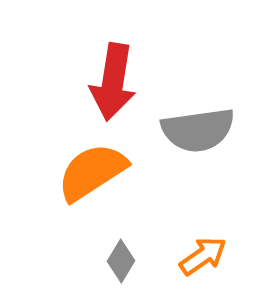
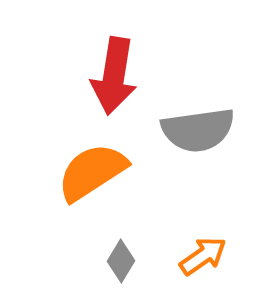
red arrow: moved 1 px right, 6 px up
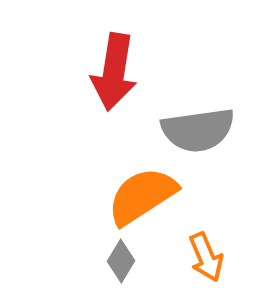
red arrow: moved 4 px up
orange semicircle: moved 50 px right, 24 px down
orange arrow: moved 3 px right, 1 px down; rotated 102 degrees clockwise
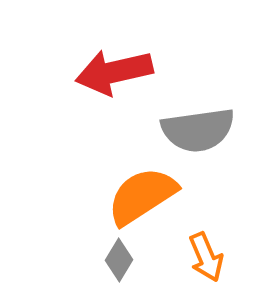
red arrow: rotated 68 degrees clockwise
gray diamond: moved 2 px left, 1 px up
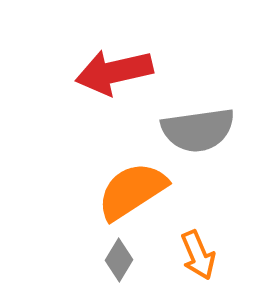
orange semicircle: moved 10 px left, 5 px up
orange arrow: moved 8 px left, 2 px up
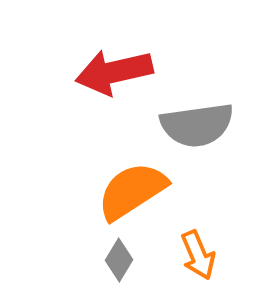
gray semicircle: moved 1 px left, 5 px up
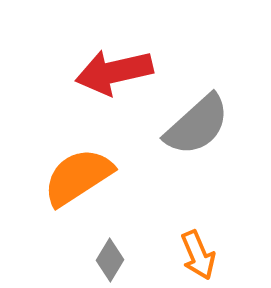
gray semicircle: rotated 34 degrees counterclockwise
orange semicircle: moved 54 px left, 14 px up
gray diamond: moved 9 px left
